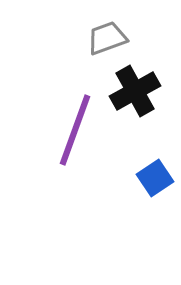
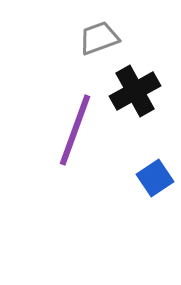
gray trapezoid: moved 8 px left
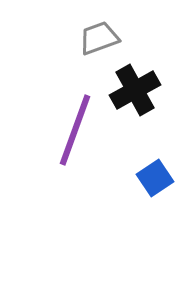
black cross: moved 1 px up
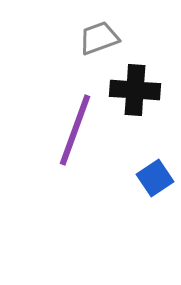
black cross: rotated 33 degrees clockwise
